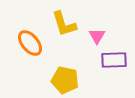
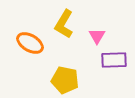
yellow L-shape: rotated 48 degrees clockwise
orange ellipse: rotated 20 degrees counterclockwise
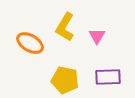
yellow L-shape: moved 1 px right, 3 px down
purple rectangle: moved 6 px left, 17 px down
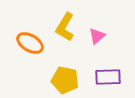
pink triangle: rotated 18 degrees clockwise
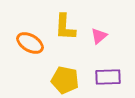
yellow L-shape: rotated 28 degrees counterclockwise
pink triangle: moved 2 px right
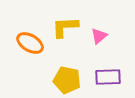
yellow L-shape: rotated 84 degrees clockwise
yellow pentagon: moved 2 px right
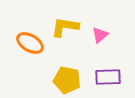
yellow L-shape: rotated 12 degrees clockwise
pink triangle: moved 1 px right, 1 px up
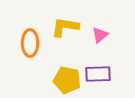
orange ellipse: rotated 60 degrees clockwise
purple rectangle: moved 10 px left, 3 px up
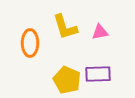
yellow L-shape: rotated 116 degrees counterclockwise
pink triangle: moved 3 px up; rotated 30 degrees clockwise
yellow pentagon: rotated 12 degrees clockwise
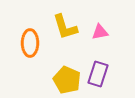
purple rectangle: rotated 70 degrees counterclockwise
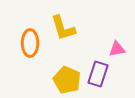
yellow L-shape: moved 2 px left, 1 px down
pink triangle: moved 17 px right, 17 px down
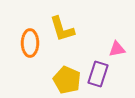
yellow L-shape: moved 1 px left, 1 px down
